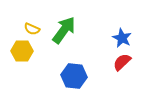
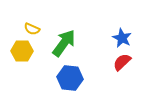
green arrow: moved 13 px down
blue hexagon: moved 4 px left, 2 px down
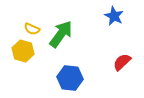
blue star: moved 8 px left, 22 px up
green arrow: moved 3 px left, 9 px up
yellow hexagon: moved 1 px right; rotated 15 degrees clockwise
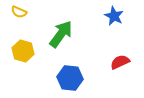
yellow semicircle: moved 13 px left, 17 px up
red semicircle: moved 2 px left; rotated 18 degrees clockwise
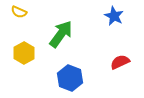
yellow hexagon: moved 1 px right, 2 px down; rotated 15 degrees clockwise
blue hexagon: rotated 15 degrees clockwise
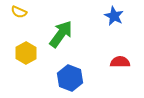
yellow hexagon: moved 2 px right
red semicircle: rotated 24 degrees clockwise
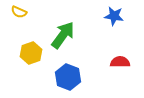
blue star: rotated 18 degrees counterclockwise
green arrow: moved 2 px right, 1 px down
yellow hexagon: moved 5 px right; rotated 10 degrees clockwise
blue hexagon: moved 2 px left, 1 px up
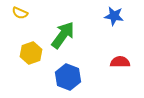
yellow semicircle: moved 1 px right, 1 px down
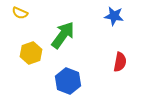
red semicircle: rotated 102 degrees clockwise
blue hexagon: moved 4 px down
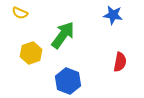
blue star: moved 1 px left, 1 px up
